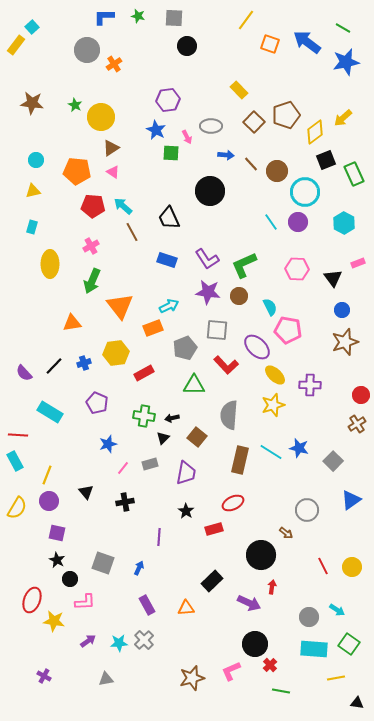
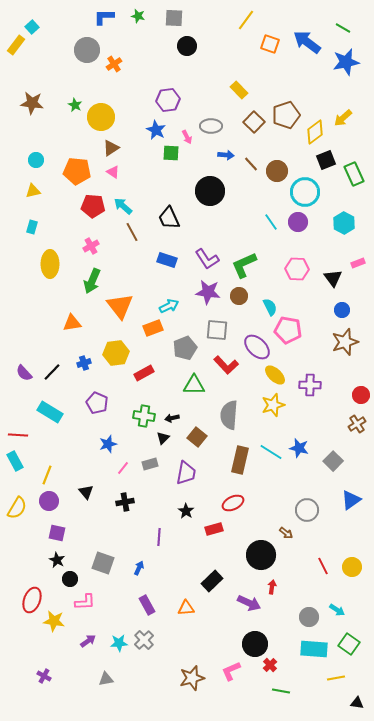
black line at (54, 366): moved 2 px left, 6 px down
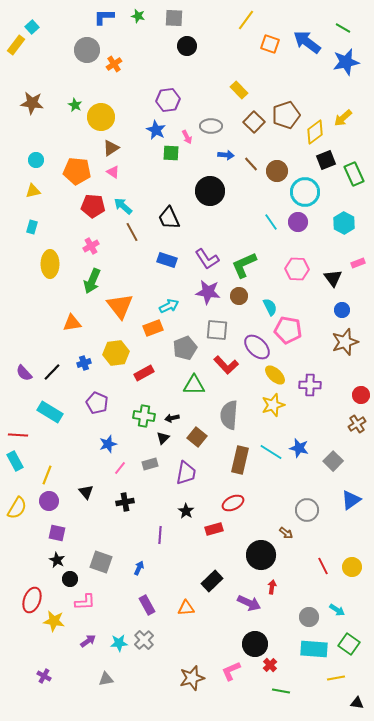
pink line at (123, 468): moved 3 px left
purple line at (159, 537): moved 1 px right, 2 px up
gray square at (103, 563): moved 2 px left, 1 px up
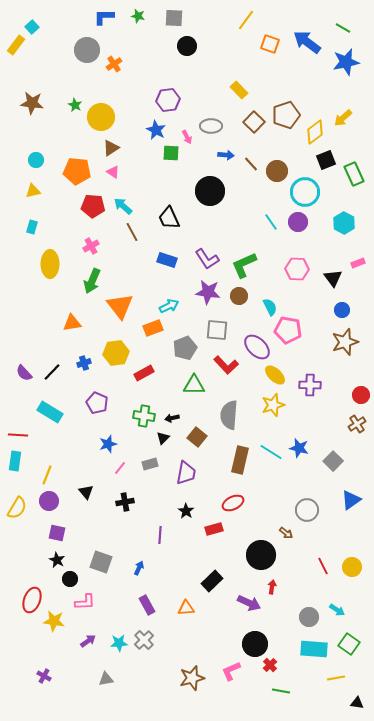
cyan rectangle at (15, 461): rotated 36 degrees clockwise
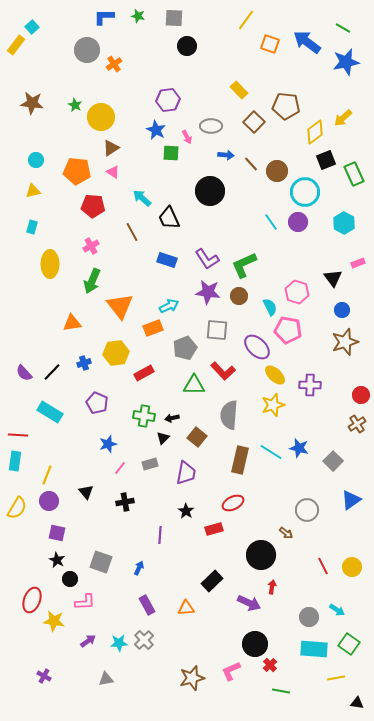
brown pentagon at (286, 115): moved 9 px up; rotated 24 degrees clockwise
cyan arrow at (123, 206): moved 19 px right, 8 px up
pink hexagon at (297, 269): moved 23 px down; rotated 15 degrees clockwise
red L-shape at (226, 365): moved 3 px left, 6 px down
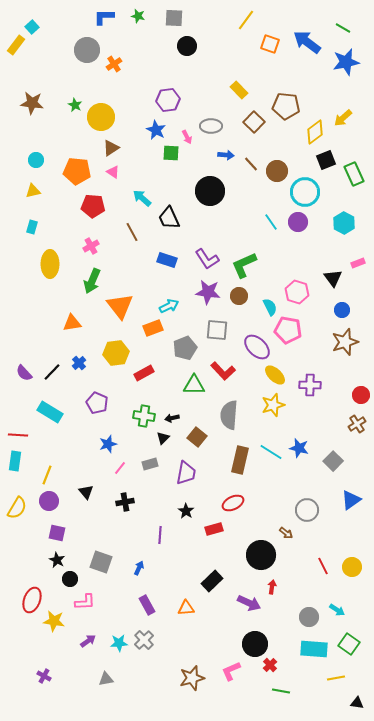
blue cross at (84, 363): moved 5 px left; rotated 24 degrees counterclockwise
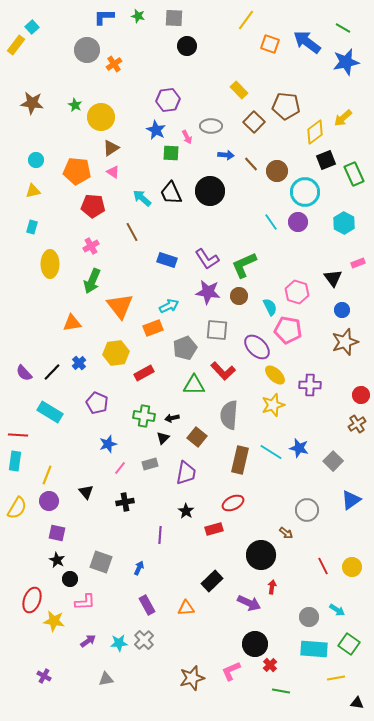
black trapezoid at (169, 218): moved 2 px right, 25 px up
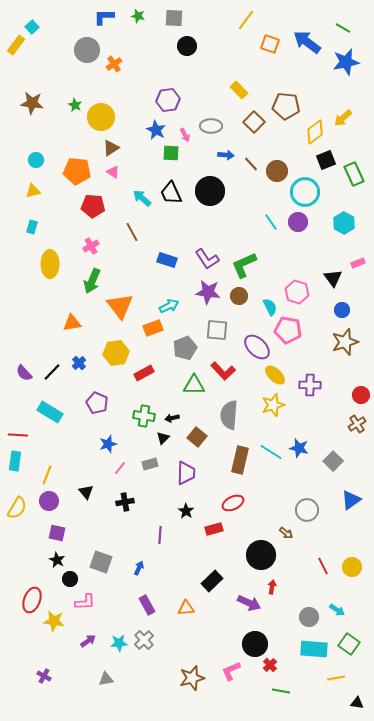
pink arrow at (187, 137): moved 2 px left, 2 px up
purple trapezoid at (186, 473): rotated 10 degrees counterclockwise
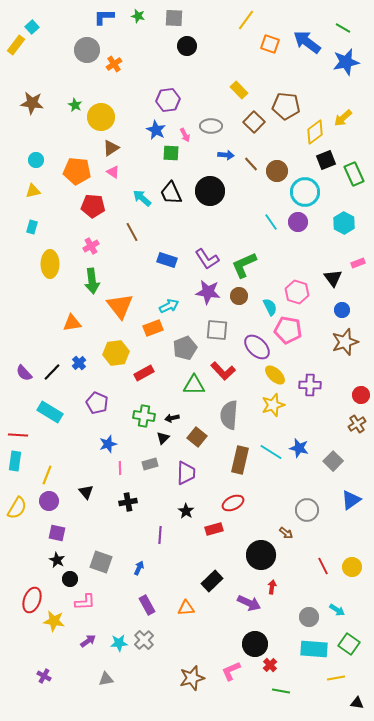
green arrow at (92, 281): rotated 30 degrees counterclockwise
pink line at (120, 468): rotated 40 degrees counterclockwise
black cross at (125, 502): moved 3 px right
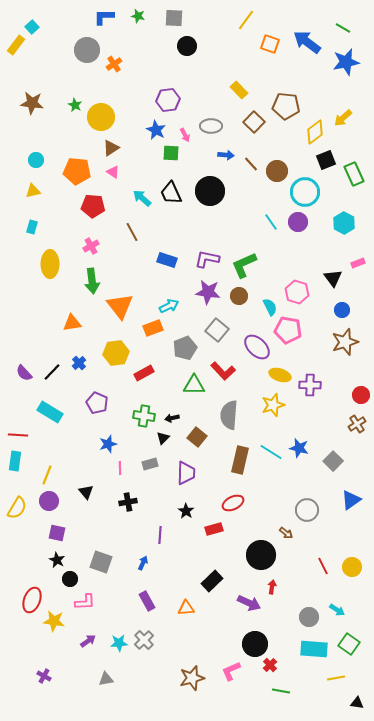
purple L-shape at (207, 259): rotated 135 degrees clockwise
gray square at (217, 330): rotated 35 degrees clockwise
yellow ellipse at (275, 375): moved 5 px right; rotated 25 degrees counterclockwise
blue arrow at (139, 568): moved 4 px right, 5 px up
purple rectangle at (147, 605): moved 4 px up
